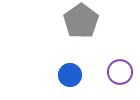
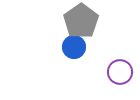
blue circle: moved 4 px right, 28 px up
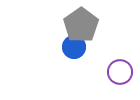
gray pentagon: moved 4 px down
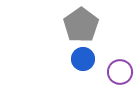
blue circle: moved 9 px right, 12 px down
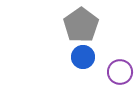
blue circle: moved 2 px up
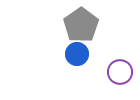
blue circle: moved 6 px left, 3 px up
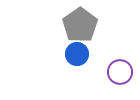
gray pentagon: moved 1 px left
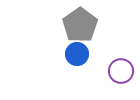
purple circle: moved 1 px right, 1 px up
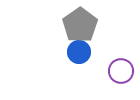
blue circle: moved 2 px right, 2 px up
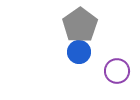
purple circle: moved 4 px left
